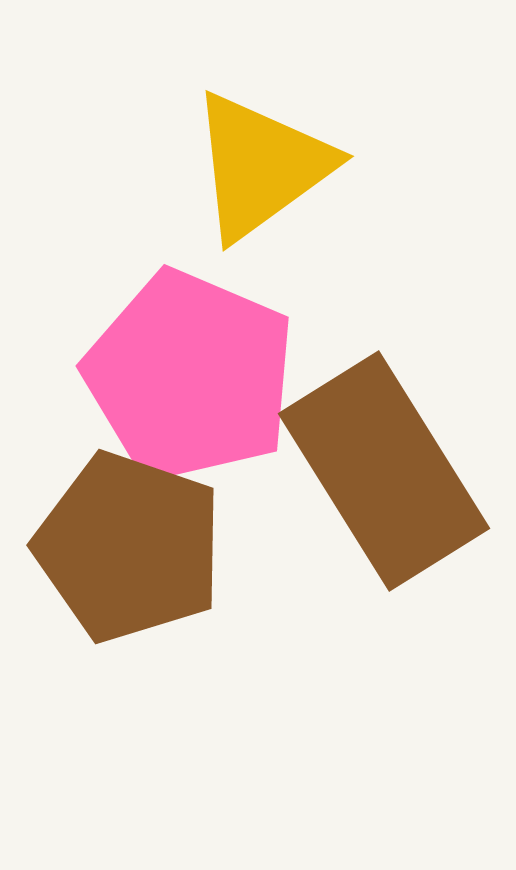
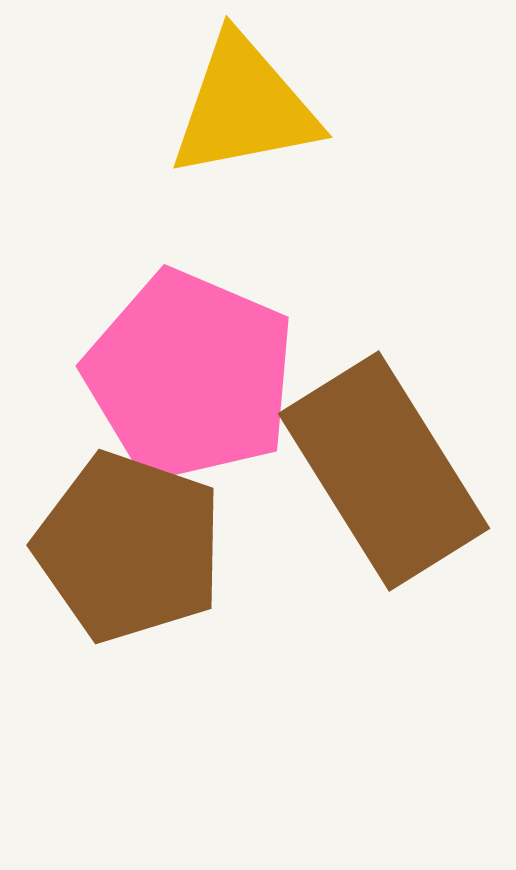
yellow triangle: moved 17 px left, 59 px up; rotated 25 degrees clockwise
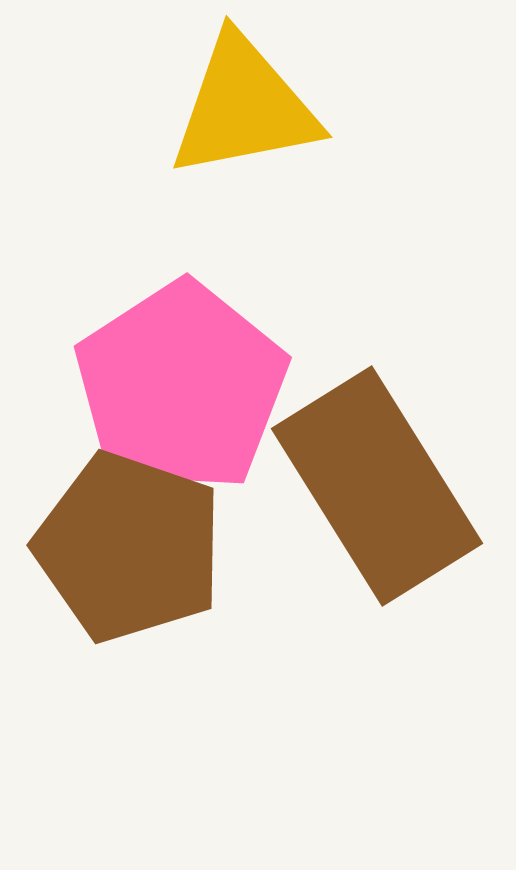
pink pentagon: moved 9 px left, 11 px down; rotated 16 degrees clockwise
brown rectangle: moved 7 px left, 15 px down
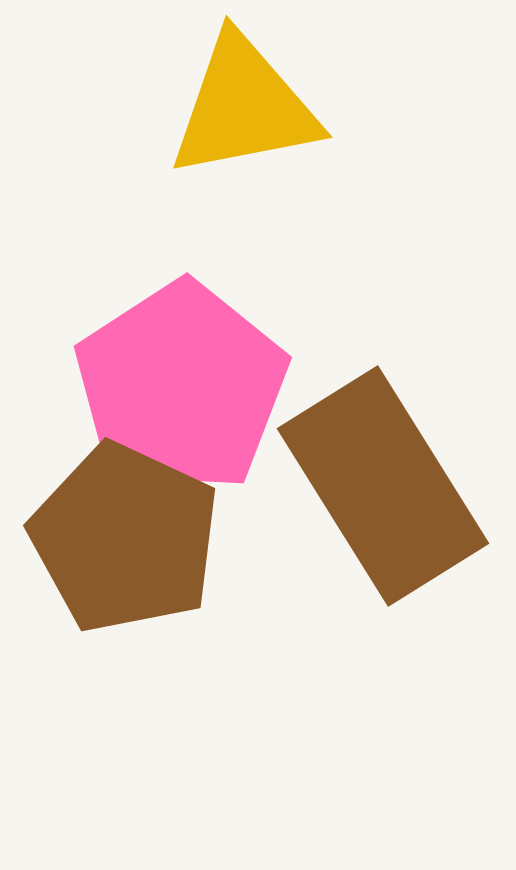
brown rectangle: moved 6 px right
brown pentagon: moved 4 px left, 9 px up; rotated 6 degrees clockwise
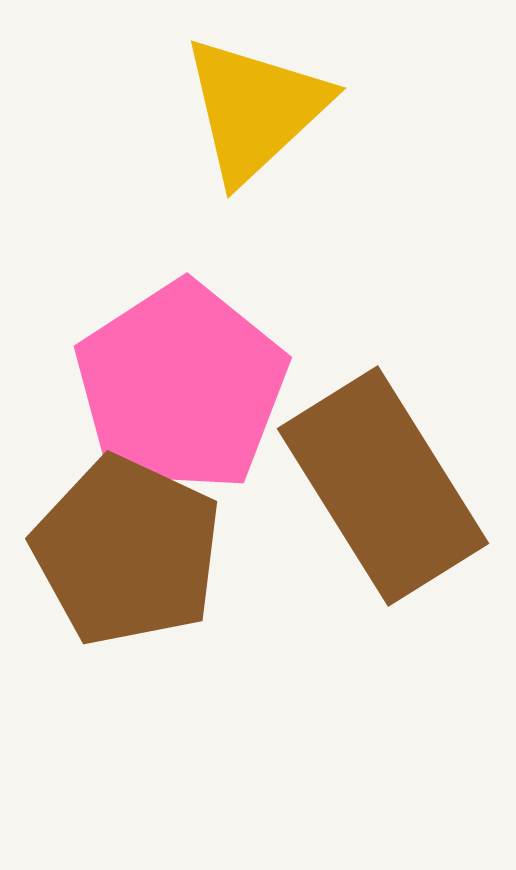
yellow triangle: moved 11 px right, 2 px down; rotated 32 degrees counterclockwise
brown pentagon: moved 2 px right, 13 px down
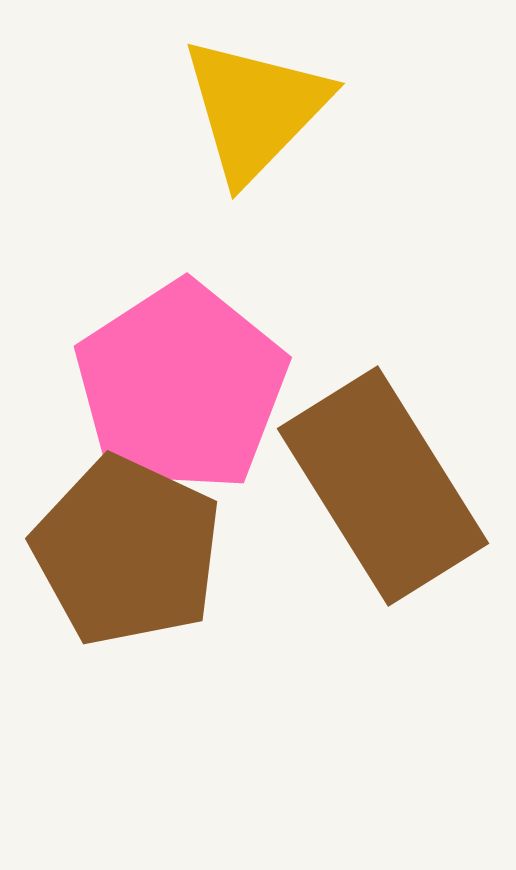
yellow triangle: rotated 3 degrees counterclockwise
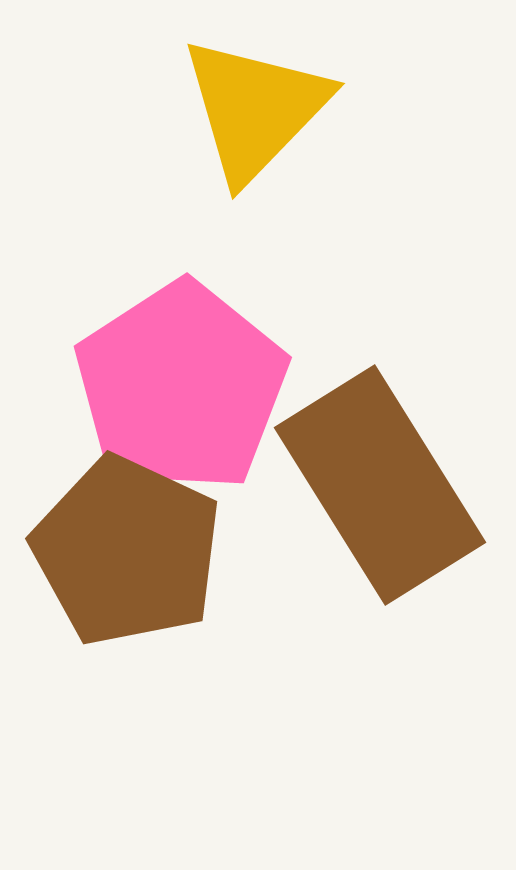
brown rectangle: moved 3 px left, 1 px up
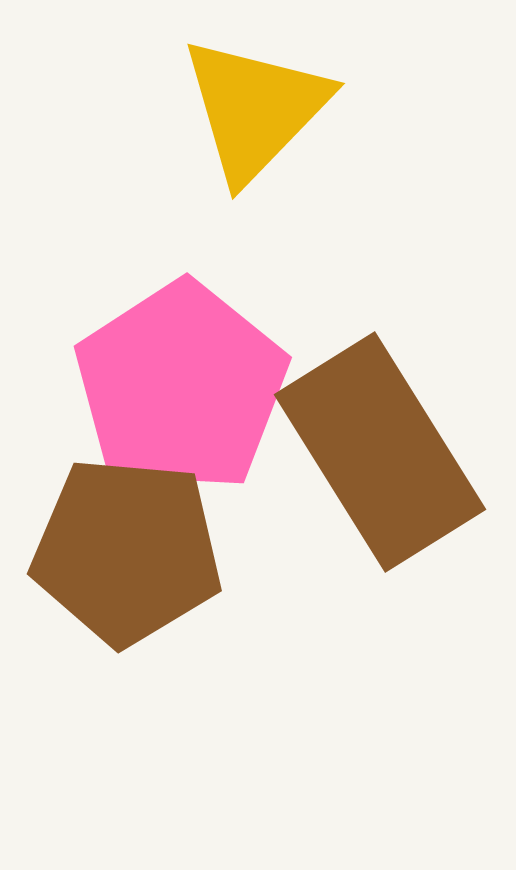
brown rectangle: moved 33 px up
brown pentagon: rotated 20 degrees counterclockwise
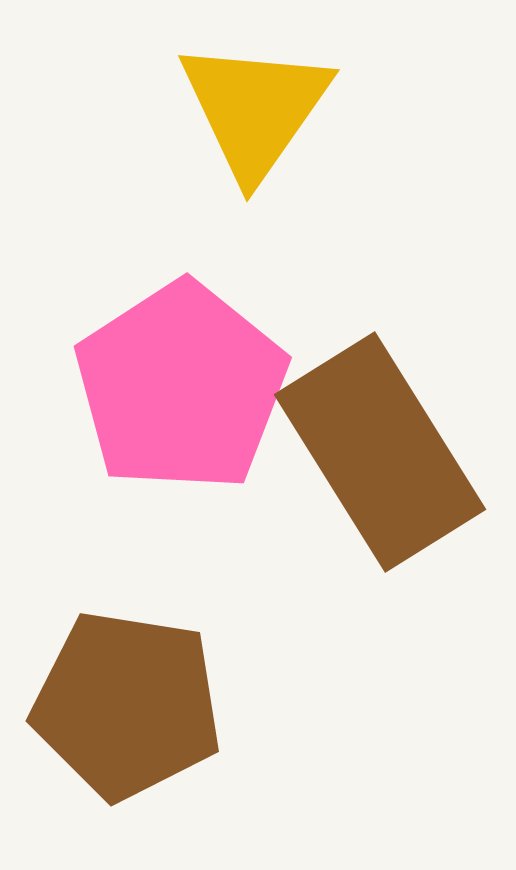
yellow triangle: rotated 9 degrees counterclockwise
brown pentagon: moved 154 px down; rotated 4 degrees clockwise
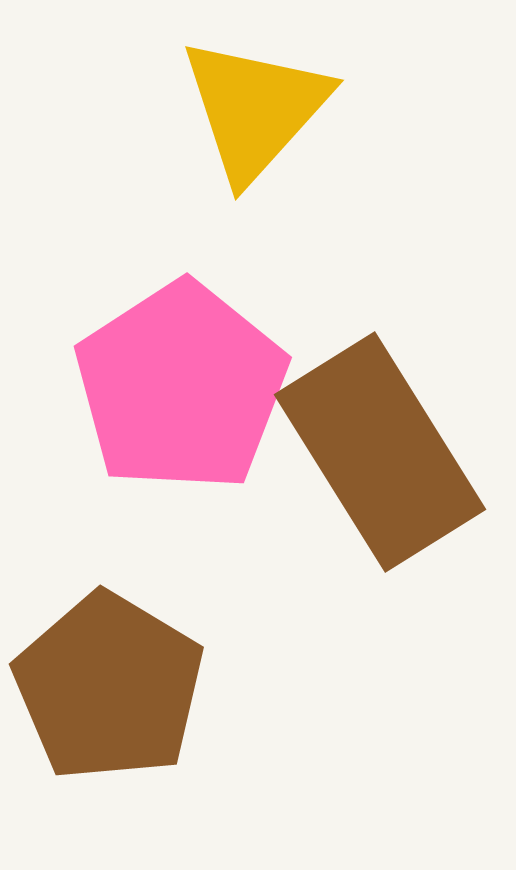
yellow triangle: rotated 7 degrees clockwise
brown pentagon: moved 18 px left, 18 px up; rotated 22 degrees clockwise
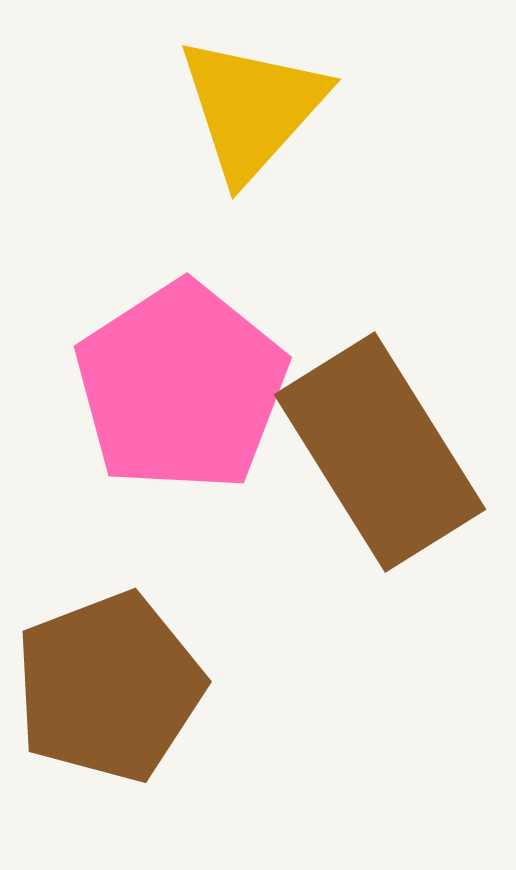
yellow triangle: moved 3 px left, 1 px up
brown pentagon: rotated 20 degrees clockwise
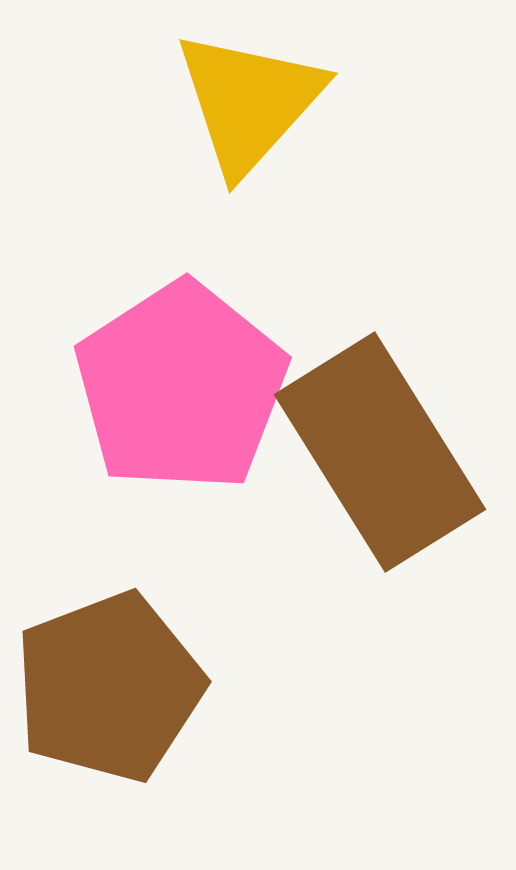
yellow triangle: moved 3 px left, 6 px up
